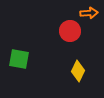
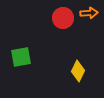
red circle: moved 7 px left, 13 px up
green square: moved 2 px right, 2 px up; rotated 20 degrees counterclockwise
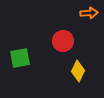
red circle: moved 23 px down
green square: moved 1 px left, 1 px down
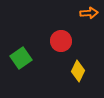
red circle: moved 2 px left
green square: moved 1 px right; rotated 25 degrees counterclockwise
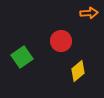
green square: moved 1 px right, 1 px up
yellow diamond: rotated 25 degrees clockwise
